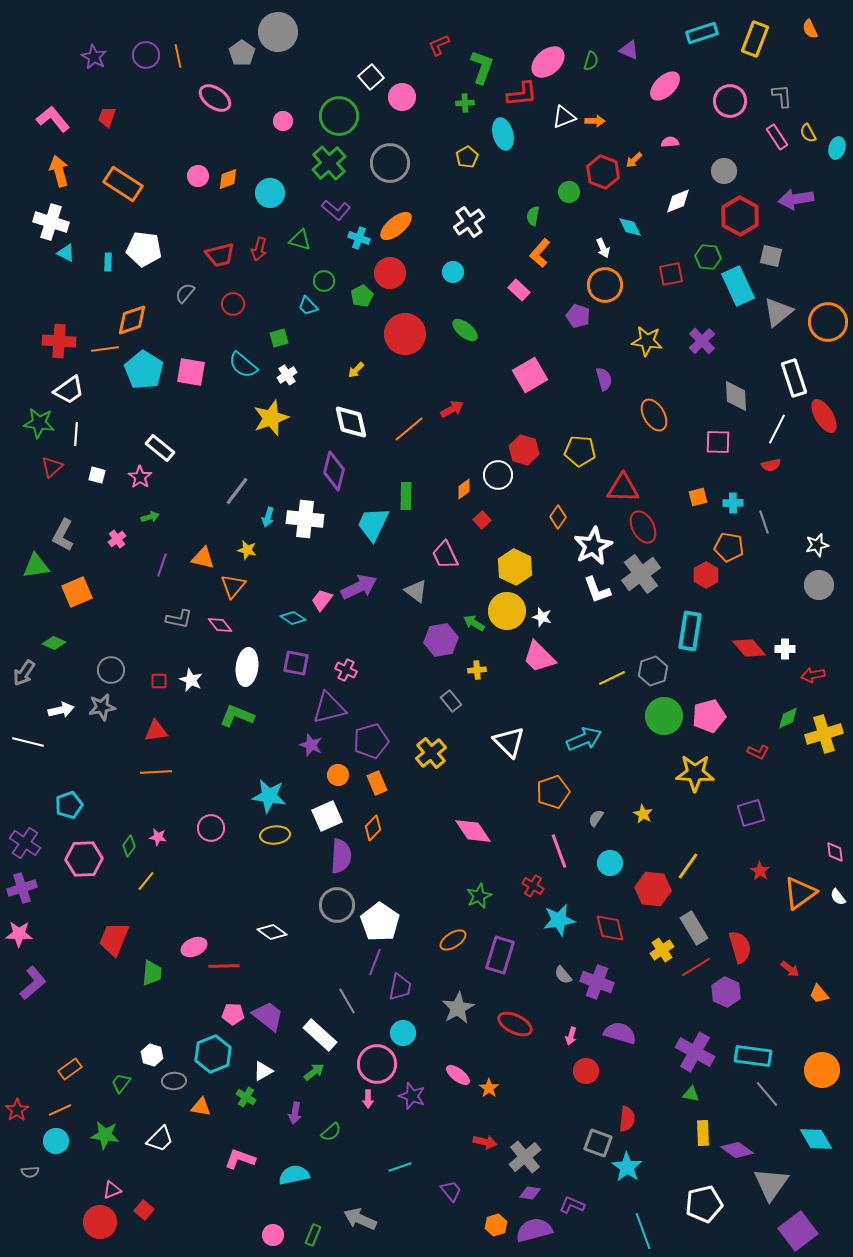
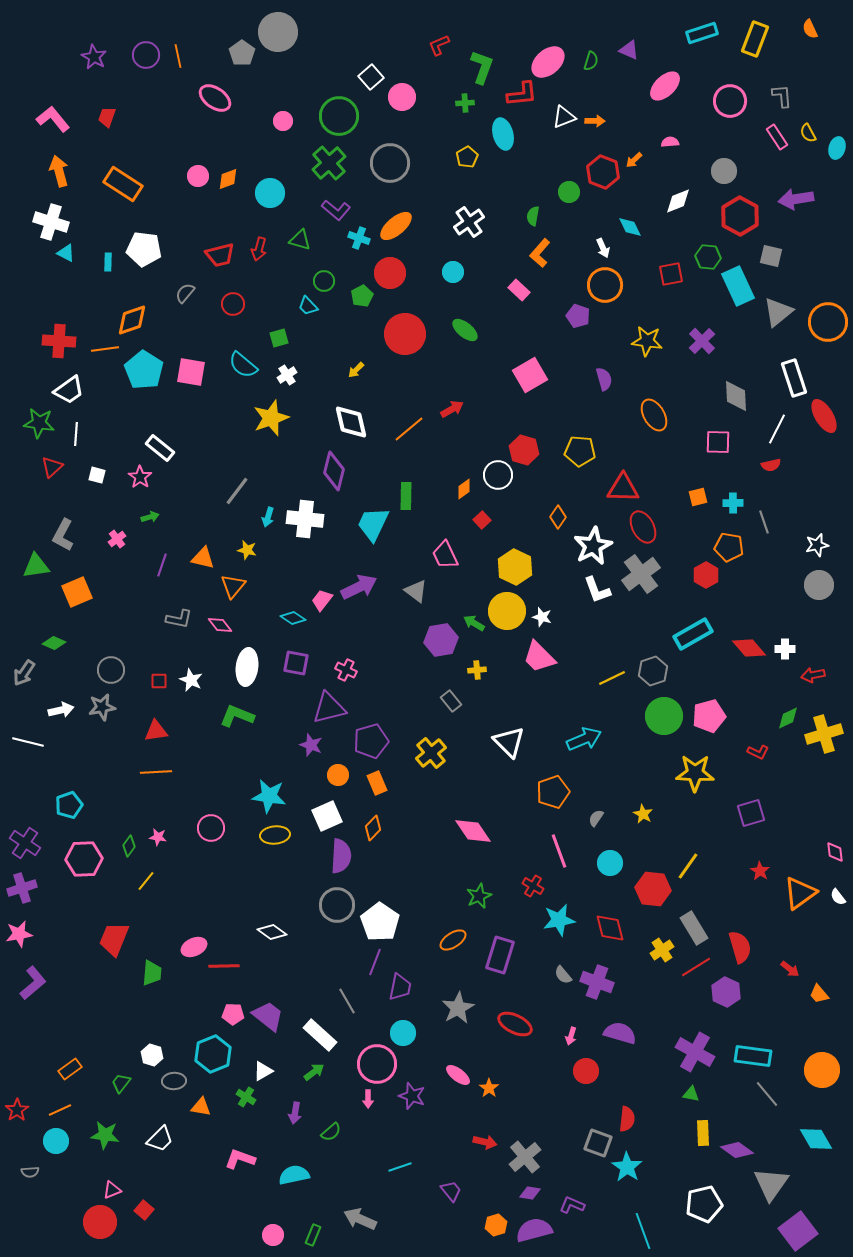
cyan rectangle at (690, 631): moved 3 px right, 3 px down; rotated 51 degrees clockwise
pink star at (19, 934): rotated 12 degrees counterclockwise
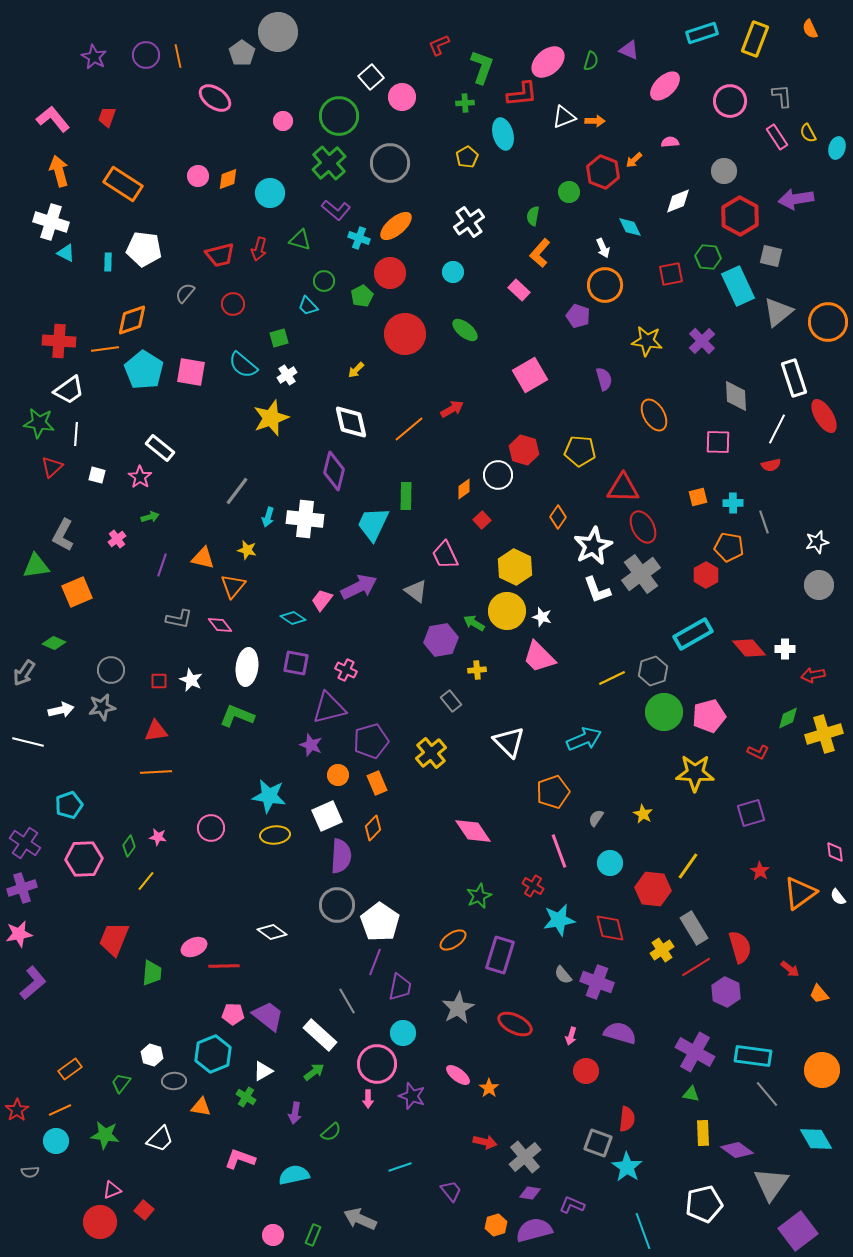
white star at (817, 545): moved 3 px up
green circle at (664, 716): moved 4 px up
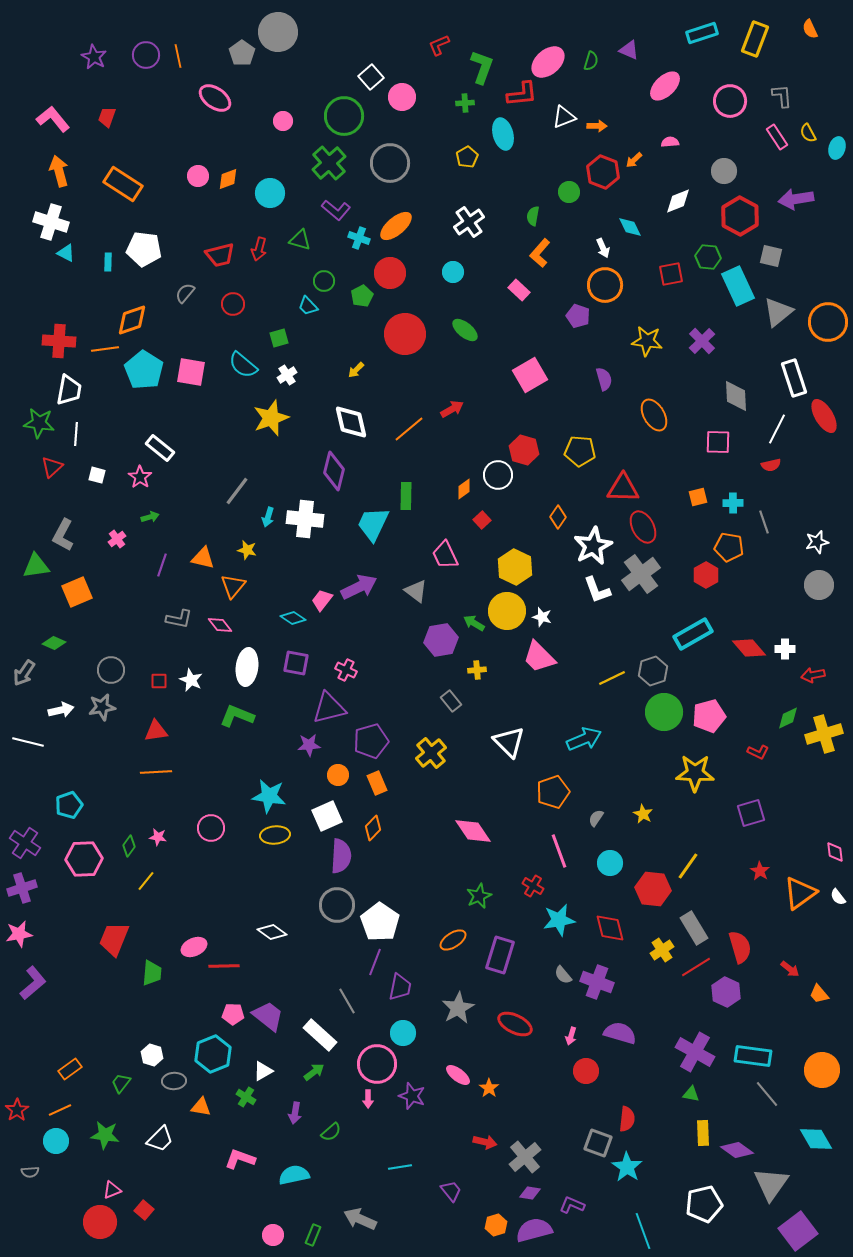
green circle at (339, 116): moved 5 px right
orange arrow at (595, 121): moved 2 px right, 5 px down
white trapezoid at (69, 390): rotated 44 degrees counterclockwise
purple star at (311, 745): moved 2 px left; rotated 25 degrees counterclockwise
cyan line at (400, 1167): rotated 10 degrees clockwise
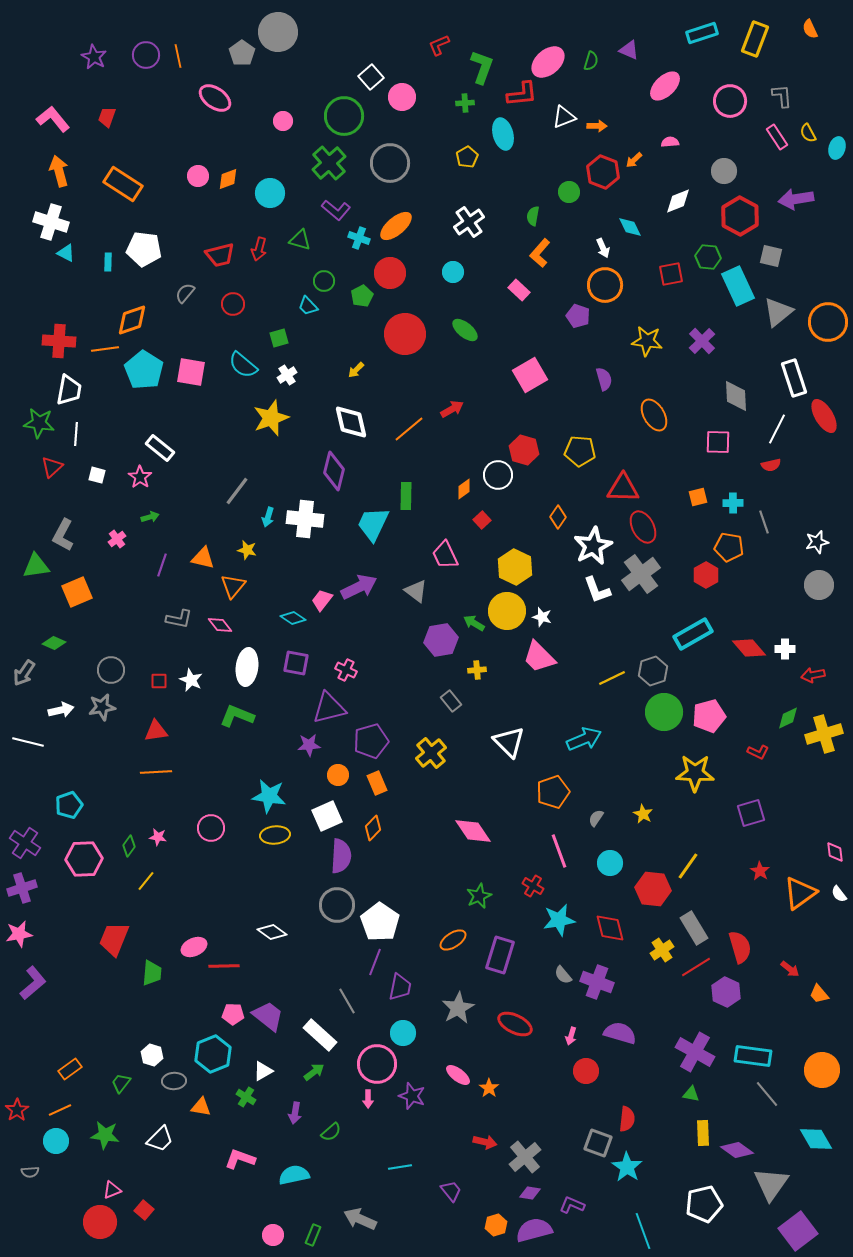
white semicircle at (838, 897): moved 1 px right, 3 px up
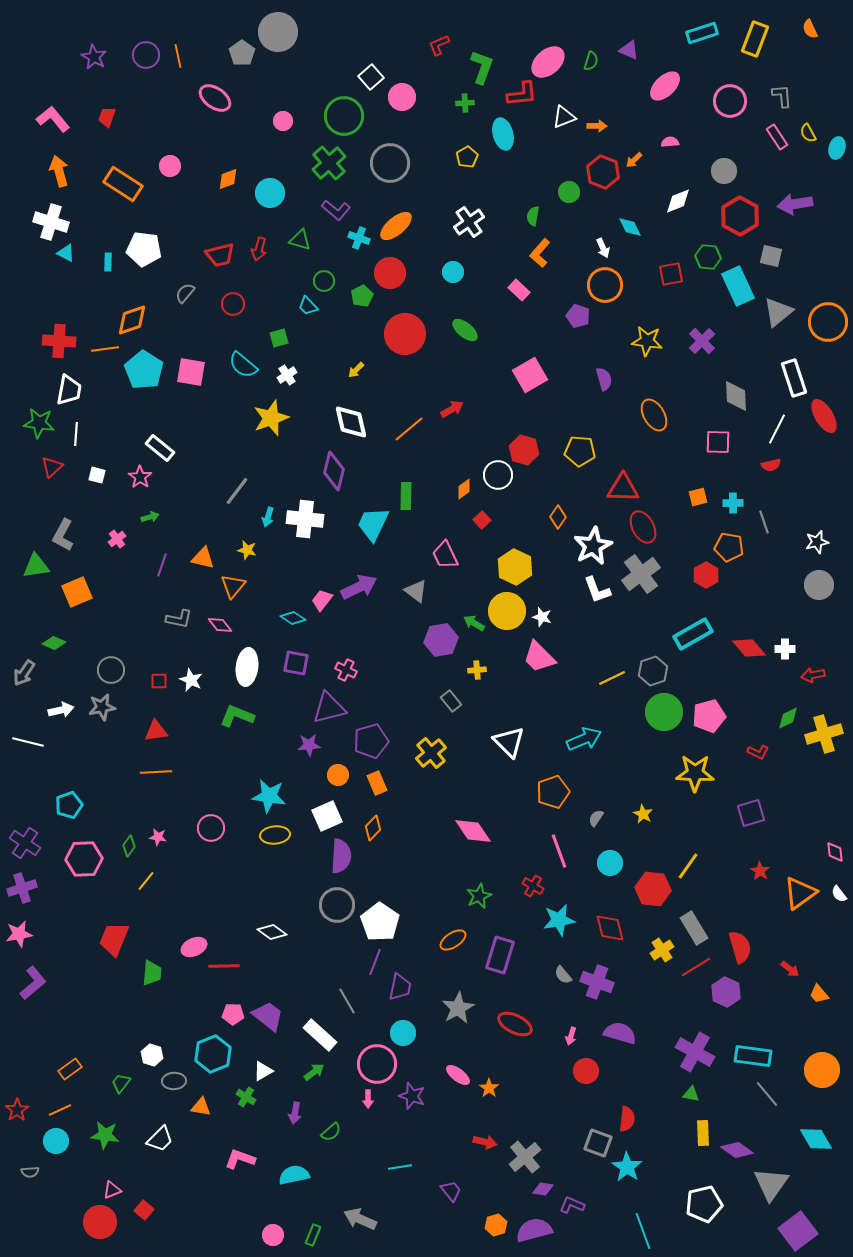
pink circle at (198, 176): moved 28 px left, 10 px up
purple arrow at (796, 199): moved 1 px left, 5 px down
purple diamond at (530, 1193): moved 13 px right, 4 px up
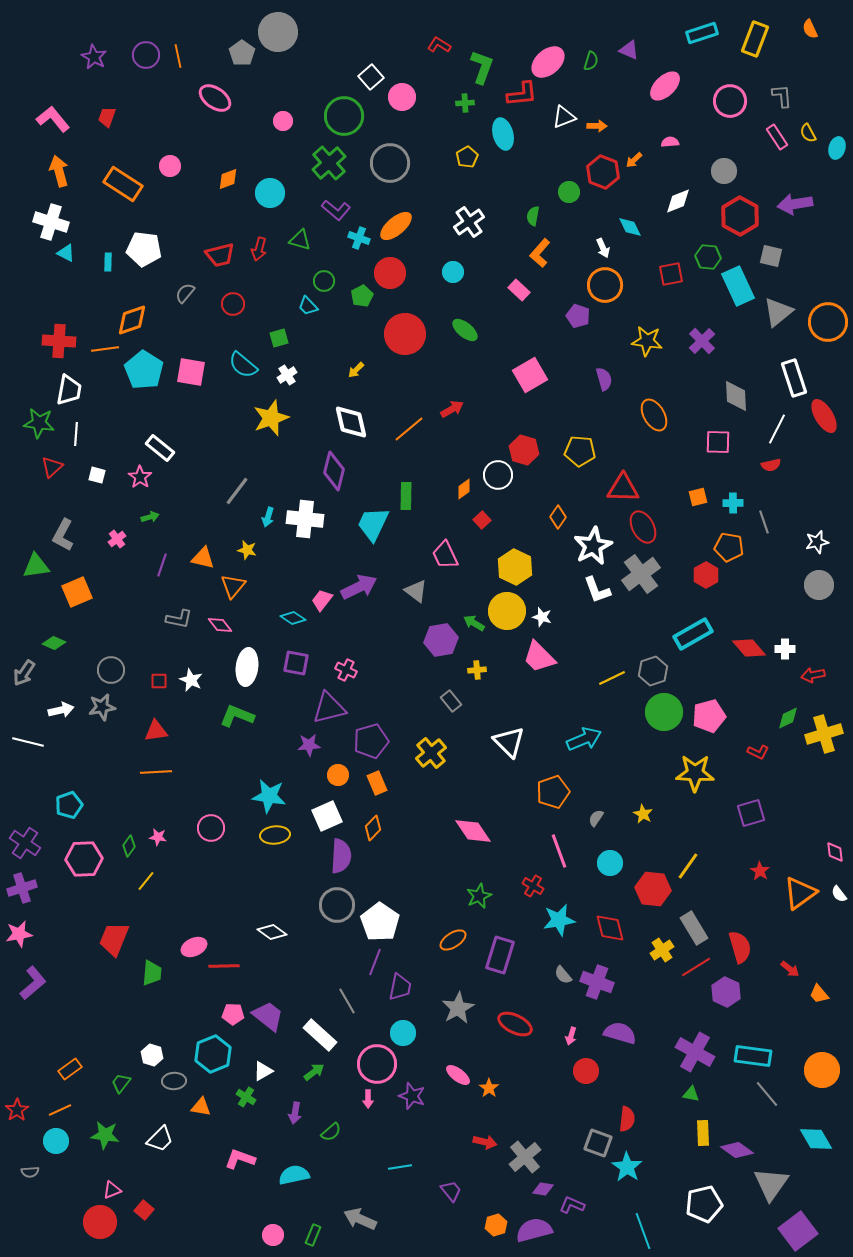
red L-shape at (439, 45): rotated 55 degrees clockwise
